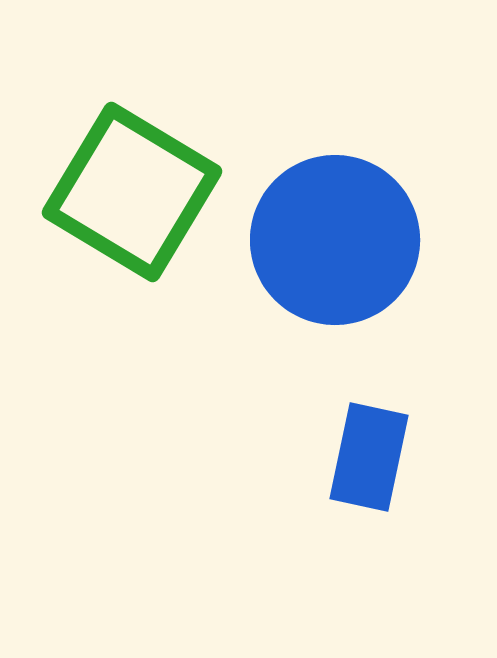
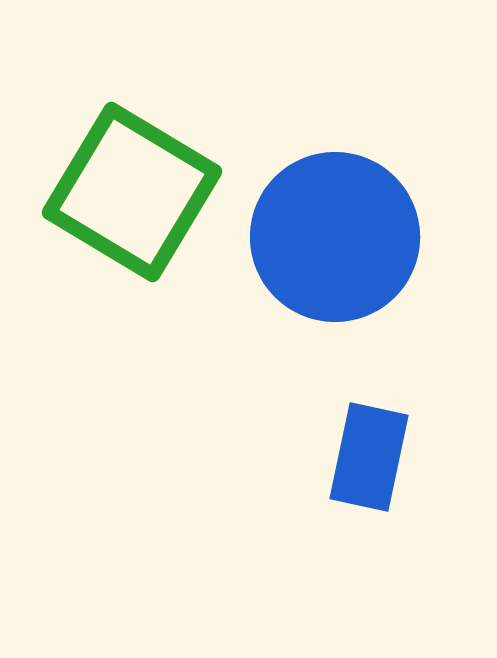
blue circle: moved 3 px up
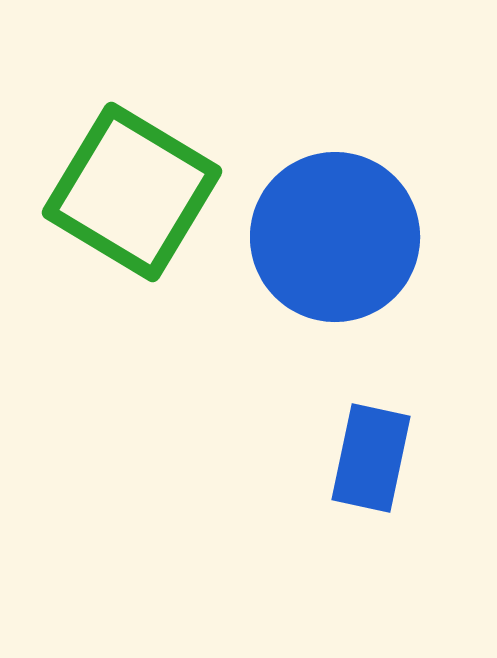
blue rectangle: moved 2 px right, 1 px down
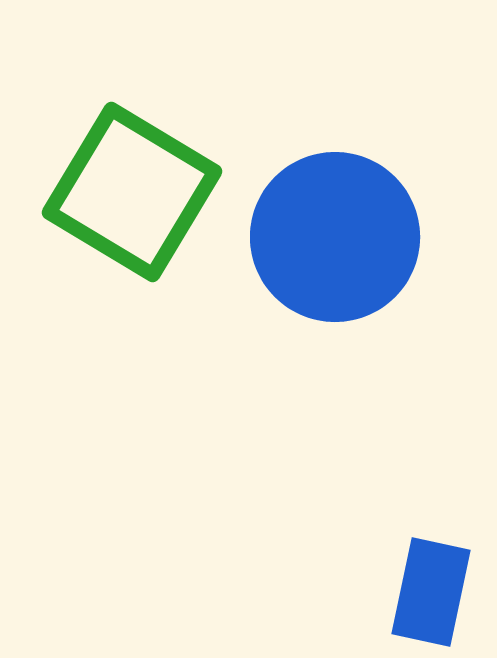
blue rectangle: moved 60 px right, 134 px down
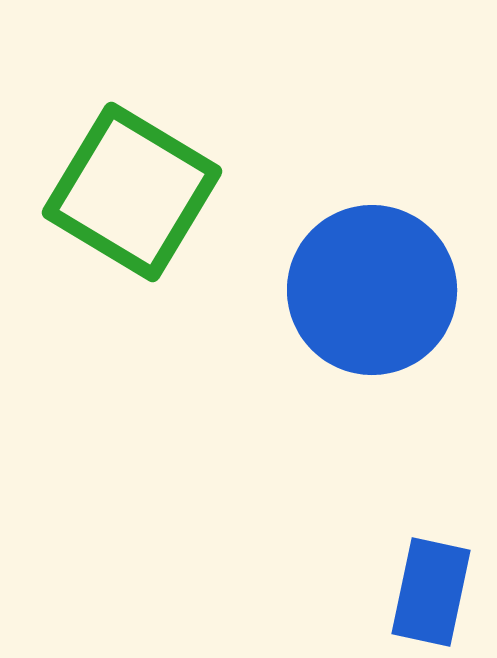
blue circle: moved 37 px right, 53 px down
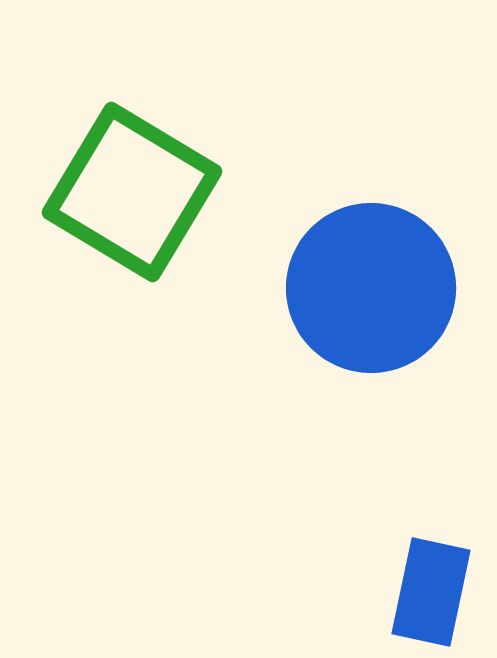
blue circle: moved 1 px left, 2 px up
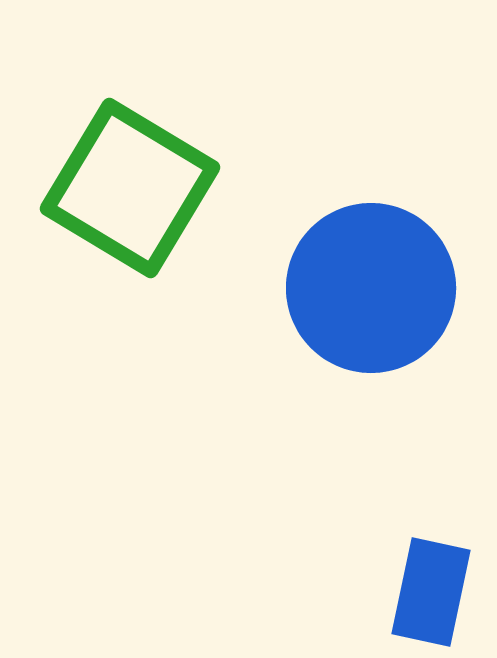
green square: moved 2 px left, 4 px up
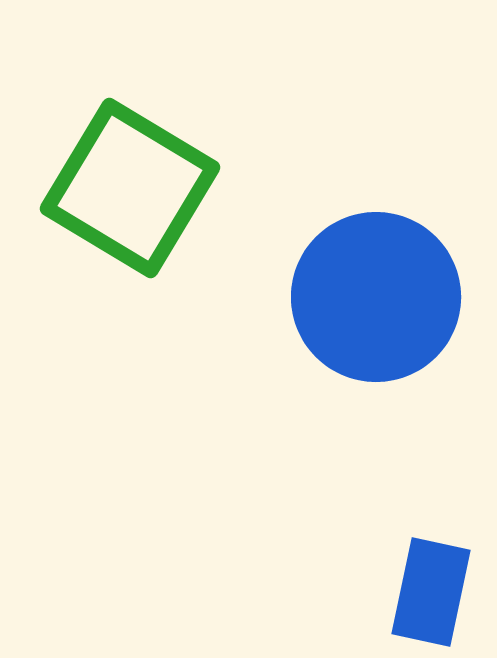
blue circle: moved 5 px right, 9 px down
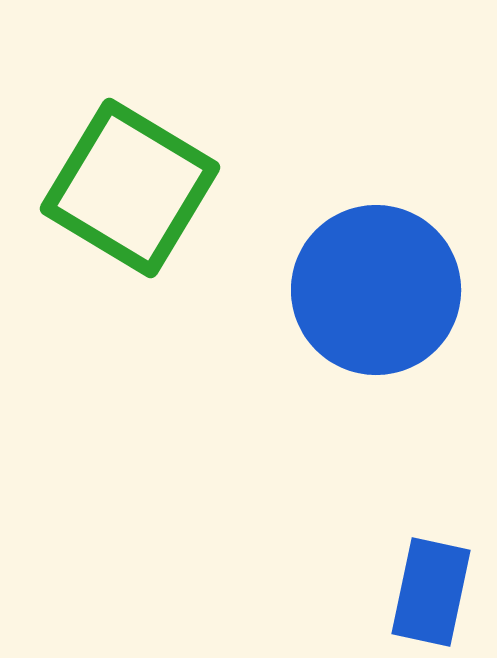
blue circle: moved 7 px up
